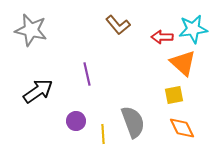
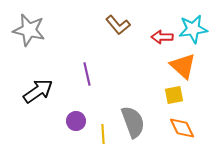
gray star: moved 2 px left
orange triangle: moved 3 px down
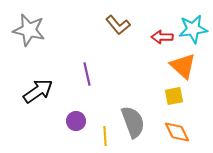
yellow square: moved 1 px down
orange diamond: moved 5 px left, 4 px down
yellow line: moved 2 px right, 2 px down
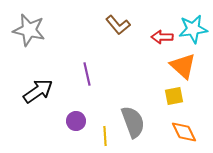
orange diamond: moved 7 px right
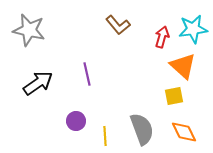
red arrow: rotated 105 degrees clockwise
black arrow: moved 8 px up
gray semicircle: moved 9 px right, 7 px down
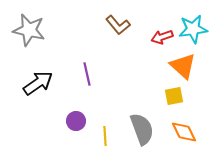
red arrow: rotated 125 degrees counterclockwise
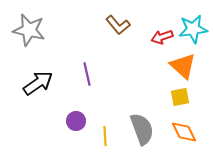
yellow square: moved 6 px right, 1 px down
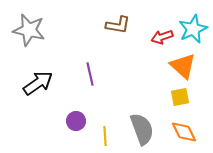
brown L-shape: rotated 40 degrees counterclockwise
cyan star: rotated 16 degrees counterclockwise
purple line: moved 3 px right
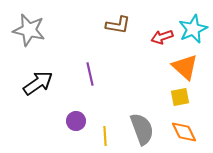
orange triangle: moved 2 px right, 1 px down
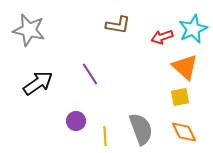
purple line: rotated 20 degrees counterclockwise
gray semicircle: moved 1 px left
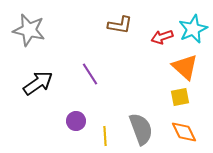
brown L-shape: moved 2 px right
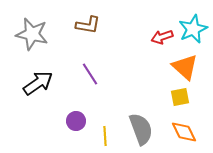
brown L-shape: moved 32 px left
gray star: moved 3 px right, 4 px down
